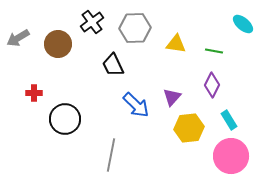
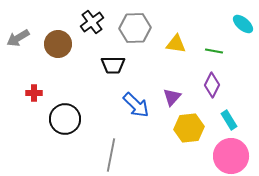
black trapezoid: rotated 65 degrees counterclockwise
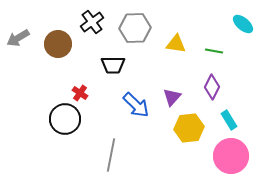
purple diamond: moved 2 px down
red cross: moved 46 px right; rotated 35 degrees clockwise
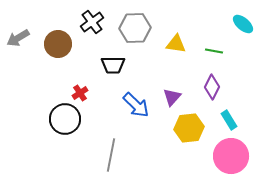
red cross: rotated 21 degrees clockwise
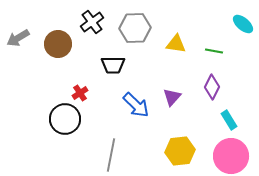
yellow hexagon: moved 9 px left, 23 px down
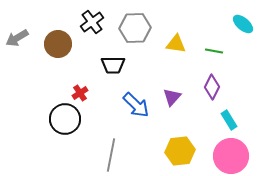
gray arrow: moved 1 px left
